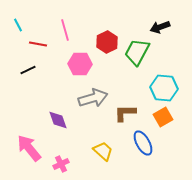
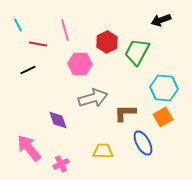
black arrow: moved 1 px right, 7 px up
yellow trapezoid: rotated 40 degrees counterclockwise
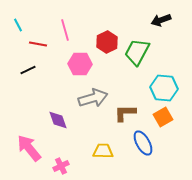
pink cross: moved 2 px down
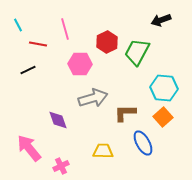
pink line: moved 1 px up
orange square: rotated 12 degrees counterclockwise
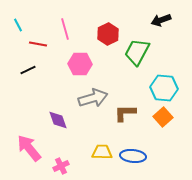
red hexagon: moved 1 px right, 8 px up
blue ellipse: moved 10 px left, 13 px down; rotated 55 degrees counterclockwise
yellow trapezoid: moved 1 px left, 1 px down
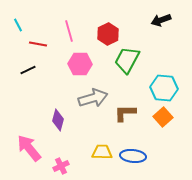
pink line: moved 4 px right, 2 px down
green trapezoid: moved 10 px left, 8 px down
purple diamond: rotated 35 degrees clockwise
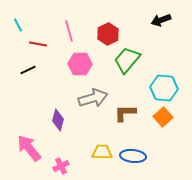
green trapezoid: rotated 12 degrees clockwise
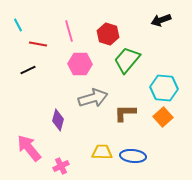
red hexagon: rotated 15 degrees counterclockwise
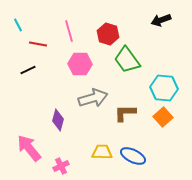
green trapezoid: rotated 76 degrees counterclockwise
blue ellipse: rotated 20 degrees clockwise
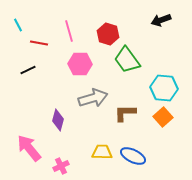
red line: moved 1 px right, 1 px up
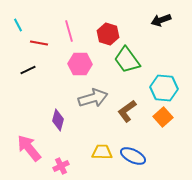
brown L-shape: moved 2 px right, 2 px up; rotated 35 degrees counterclockwise
